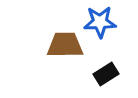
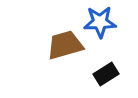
brown trapezoid: rotated 15 degrees counterclockwise
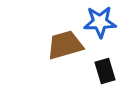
black rectangle: moved 1 px left, 3 px up; rotated 75 degrees counterclockwise
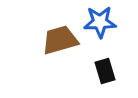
brown trapezoid: moved 5 px left, 5 px up
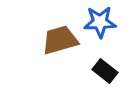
black rectangle: rotated 35 degrees counterclockwise
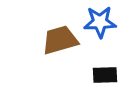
black rectangle: moved 4 px down; rotated 40 degrees counterclockwise
